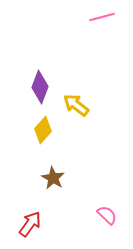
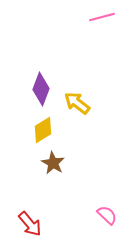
purple diamond: moved 1 px right, 2 px down
yellow arrow: moved 1 px right, 2 px up
yellow diamond: rotated 16 degrees clockwise
brown star: moved 15 px up
red arrow: rotated 104 degrees clockwise
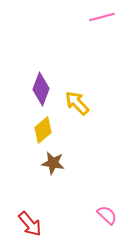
yellow arrow: rotated 8 degrees clockwise
yellow diamond: rotated 8 degrees counterclockwise
brown star: rotated 20 degrees counterclockwise
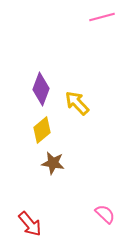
yellow diamond: moved 1 px left
pink semicircle: moved 2 px left, 1 px up
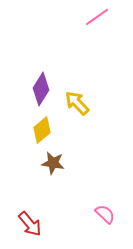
pink line: moved 5 px left; rotated 20 degrees counterclockwise
purple diamond: rotated 12 degrees clockwise
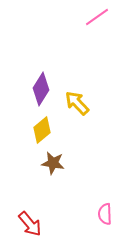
pink semicircle: rotated 135 degrees counterclockwise
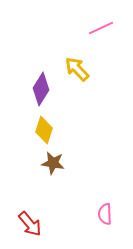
pink line: moved 4 px right, 11 px down; rotated 10 degrees clockwise
yellow arrow: moved 34 px up
yellow diamond: moved 2 px right; rotated 32 degrees counterclockwise
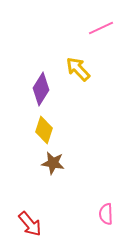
yellow arrow: moved 1 px right
pink semicircle: moved 1 px right
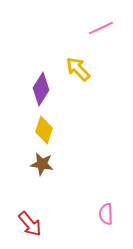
brown star: moved 11 px left, 1 px down
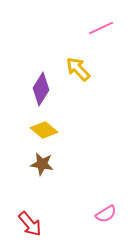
yellow diamond: rotated 68 degrees counterclockwise
pink semicircle: rotated 120 degrees counterclockwise
